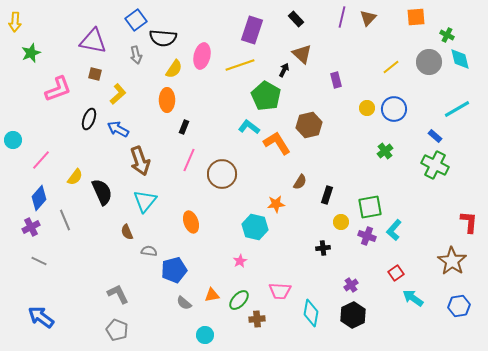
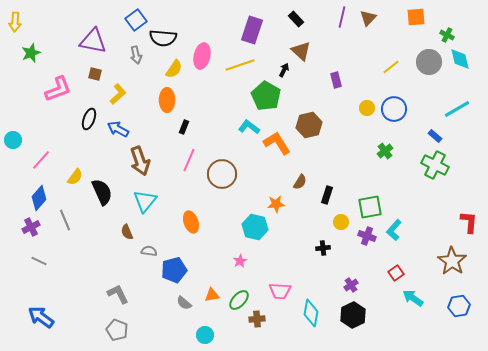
brown triangle at (302, 54): moved 1 px left, 3 px up
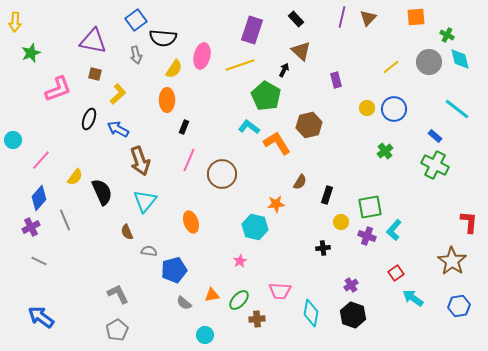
cyan line at (457, 109): rotated 68 degrees clockwise
black hexagon at (353, 315): rotated 15 degrees counterclockwise
gray pentagon at (117, 330): rotated 20 degrees clockwise
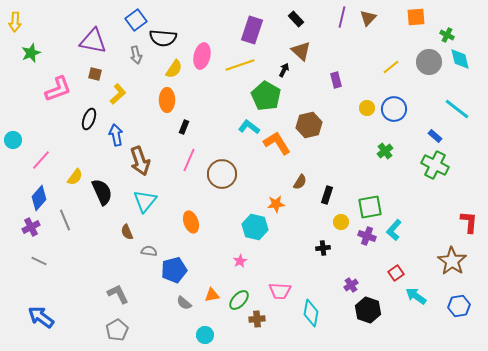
blue arrow at (118, 129): moved 2 px left, 6 px down; rotated 50 degrees clockwise
cyan arrow at (413, 298): moved 3 px right, 2 px up
black hexagon at (353, 315): moved 15 px right, 5 px up
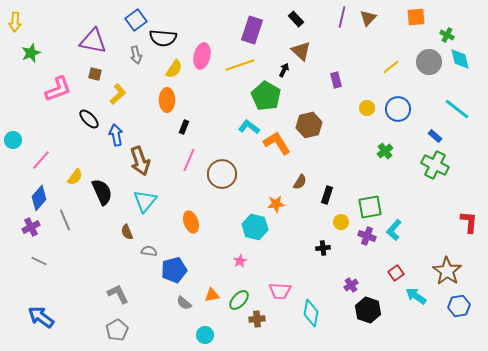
blue circle at (394, 109): moved 4 px right
black ellipse at (89, 119): rotated 65 degrees counterclockwise
brown star at (452, 261): moved 5 px left, 10 px down
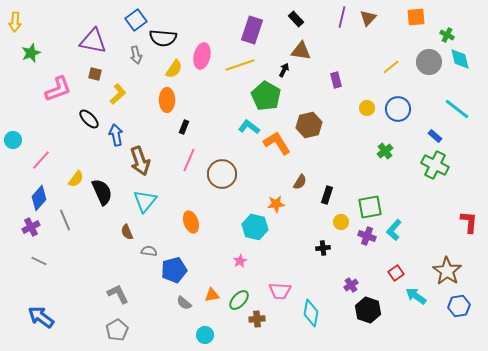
brown triangle at (301, 51): rotated 35 degrees counterclockwise
yellow semicircle at (75, 177): moved 1 px right, 2 px down
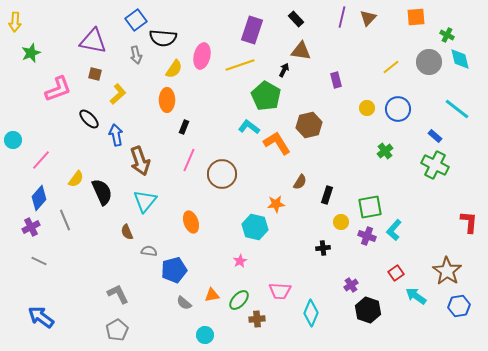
cyan diamond at (311, 313): rotated 12 degrees clockwise
